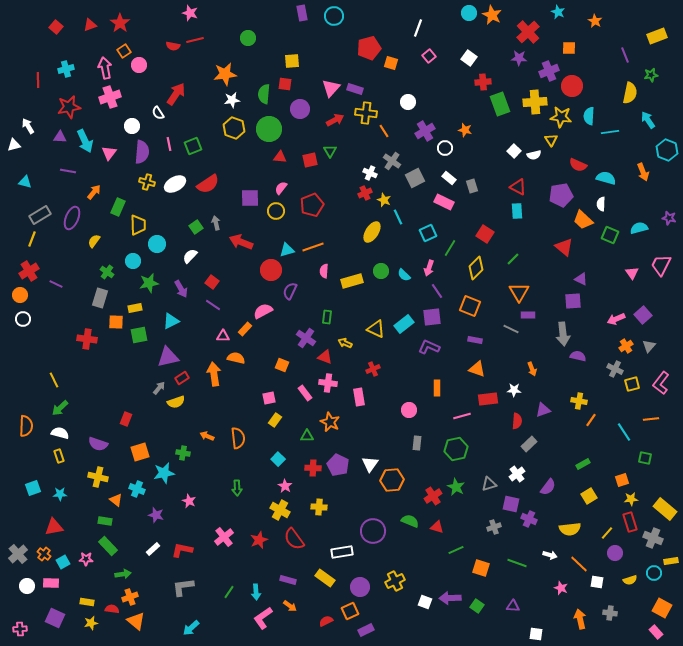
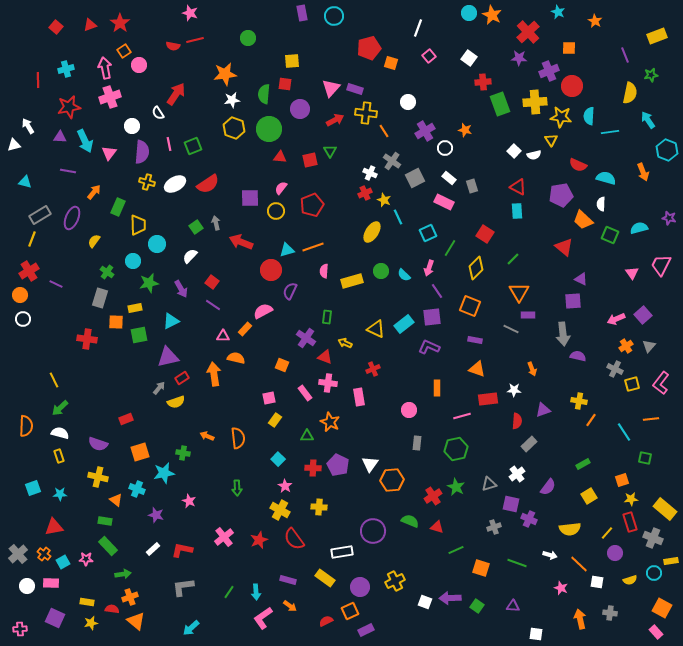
red rectangle at (126, 419): rotated 48 degrees clockwise
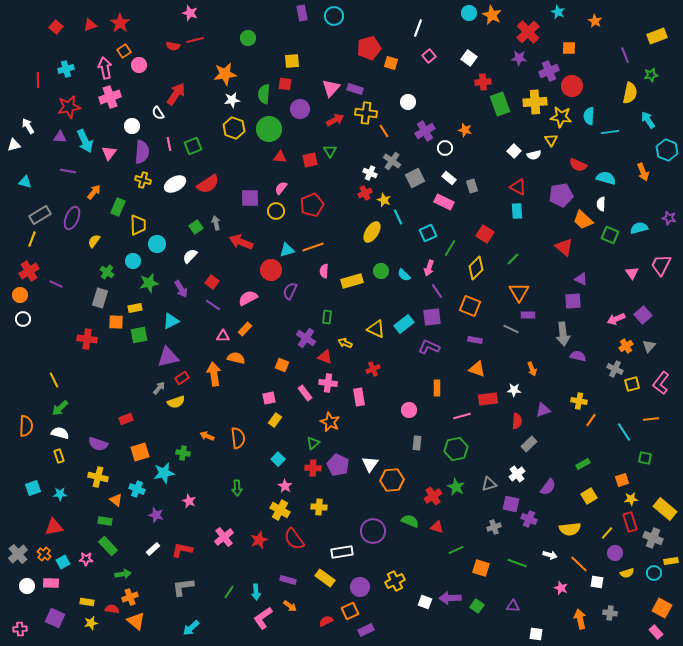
yellow cross at (147, 182): moved 4 px left, 2 px up
pink semicircle at (263, 311): moved 15 px left, 13 px up
green triangle at (307, 436): moved 6 px right, 7 px down; rotated 40 degrees counterclockwise
yellow semicircle at (630, 580): moved 3 px left, 7 px up
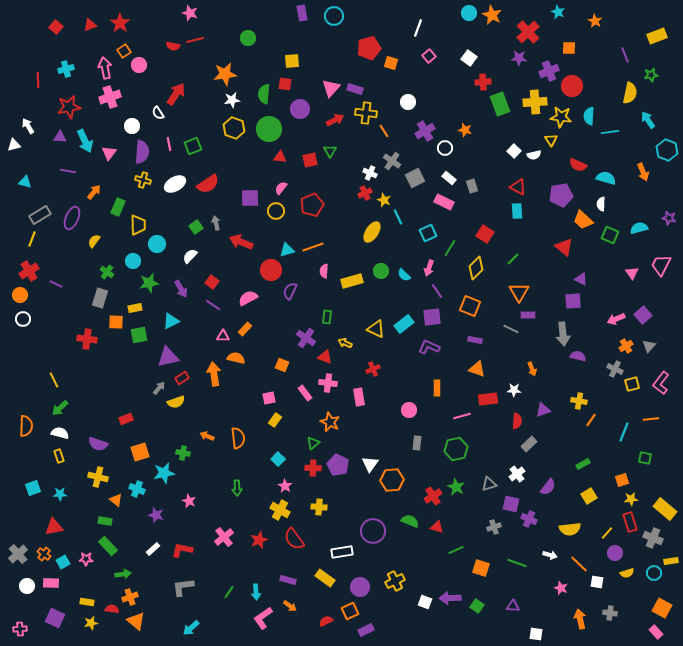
cyan line at (624, 432): rotated 54 degrees clockwise
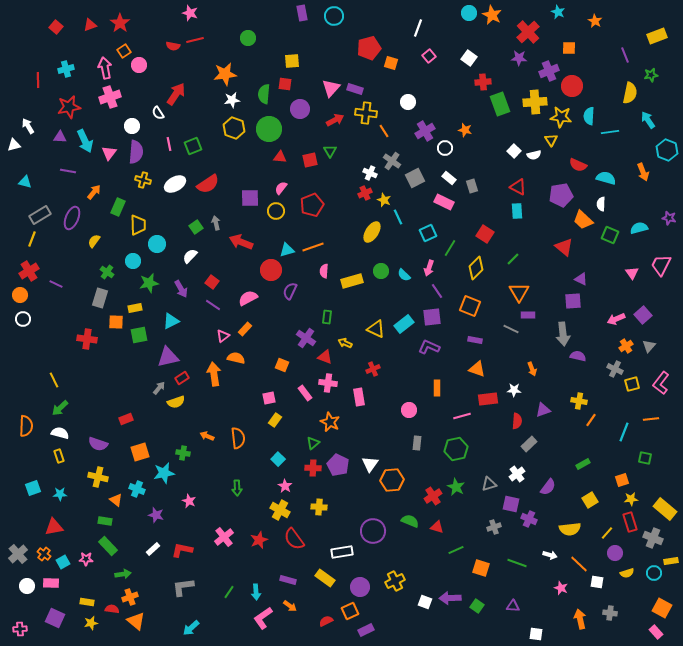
purple semicircle at (142, 152): moved 6 px left
pink triangle at (223, 336): rotated 40 degrees counterclockwise
yellow square at (589, 496): moved 1 px right, 4 px down
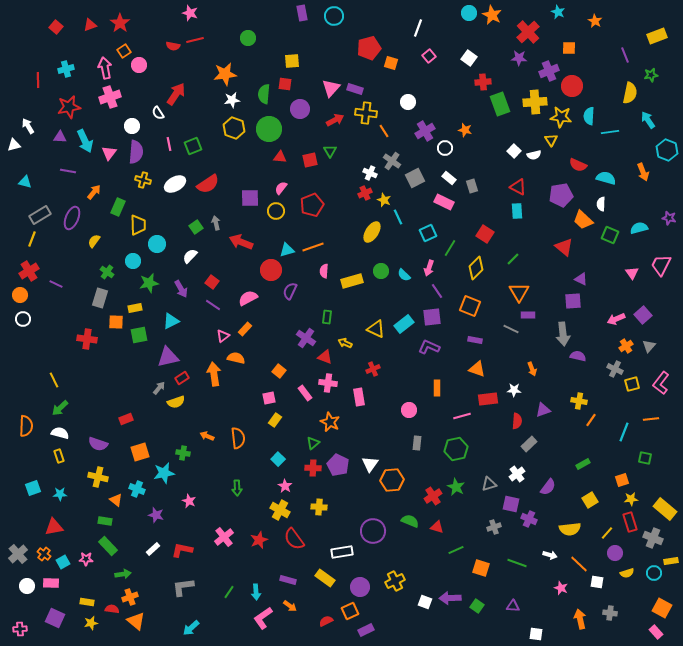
orange square at (282, 365): moved 3 px left, 6 px down; rotated 16 degrees clockwise
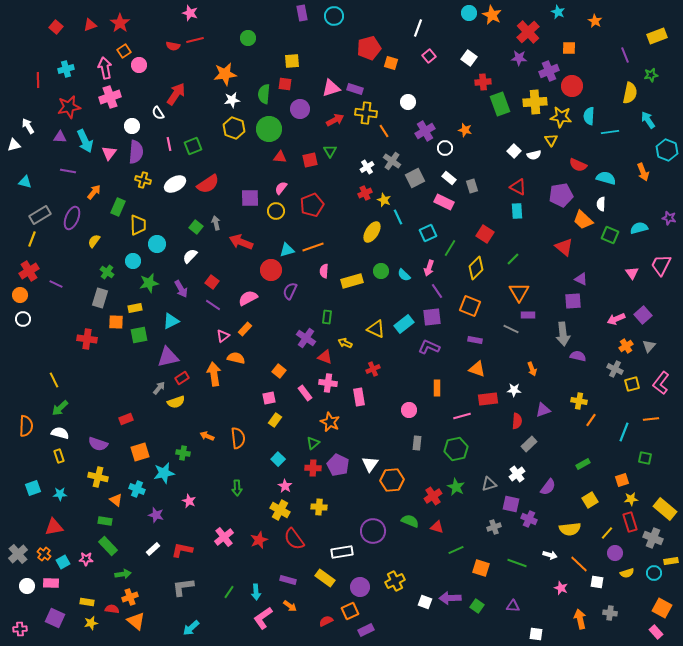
pink triangle at (331, 88): rotated 30 degrees clockwise
white cross at (370, 173): moved 3 px left, 6 px up; rotated 32 degrees clockwise
green square at (196, 227): rotated 16 degrees counterclockwise
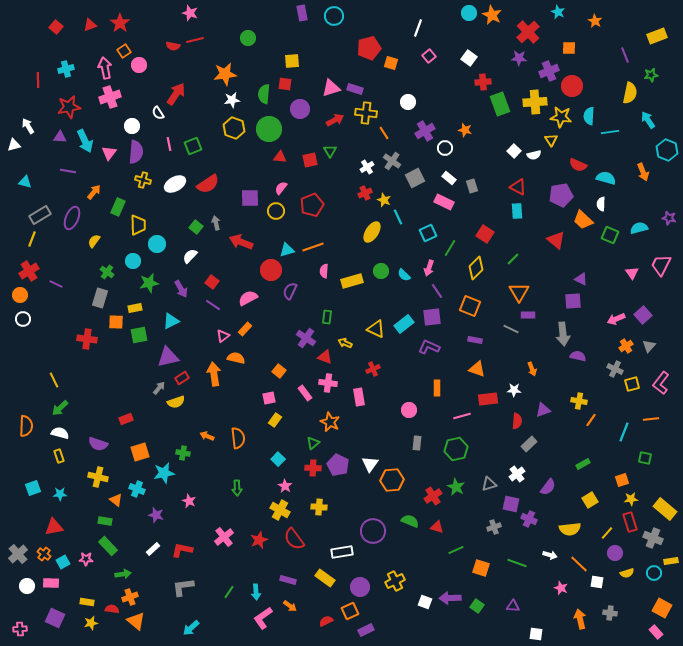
orange line at (384, 131): moved 2 px down
red triangle at (564, 247): moved 8 px left, 7 px up
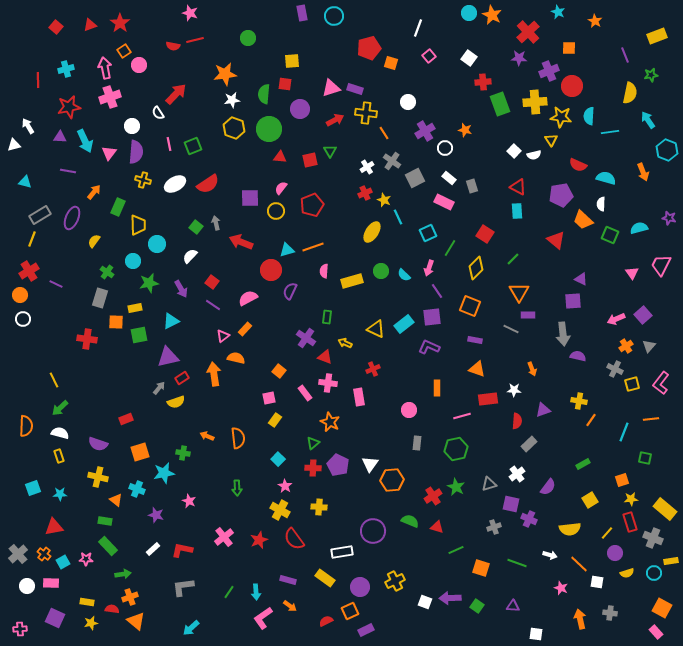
red arrow at (176, 94): rotated 10 degrees clockwise
